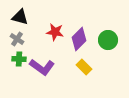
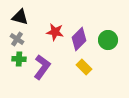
purple L-shape: rotated 90 degrees counterclockwise
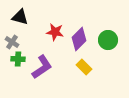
gray cross: moved 5 px left, 3 px down
green cross: moved 1 px left
purple L-shape: rotated 20 degrees clockwise
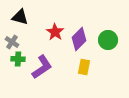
red star: rotated 24 degrees clockwise
yellow rectangle: rotated 56 degrees clockwise
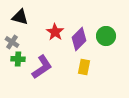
green circle: moved 2 px left, 4 px up
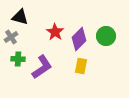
gray cross: moved 1 px left, 5 px up; rotated 24 degrees clockwise
yellow rectangle: moved 3 px left, 1 px up
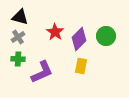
gray cross: moved 7 px right
purple L-shape: moved 5 px down; rotated 10 degrees clockwise
